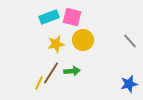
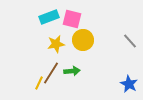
pink square: moved 2 px down
blue star: rotated 30 degrees counterclockwise
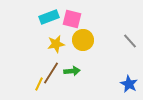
yellow line: moved 1 px down
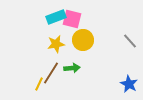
cyan rectangle: moved 7 px right
green arrow: moved 3 px up
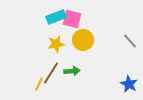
green arrow: moved 3 px down
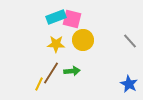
yellow star: rotated 12 degrees clockwise
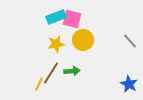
yellow star: rotated 12 degrees counterclockwise
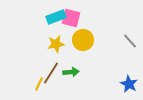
pink square: moved 1 px left, 1 px up
green arrow: moved 1 px left, 1 px down
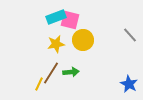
pink square: moved 1 px left, 2 px down
gray line: moved 6 px up
